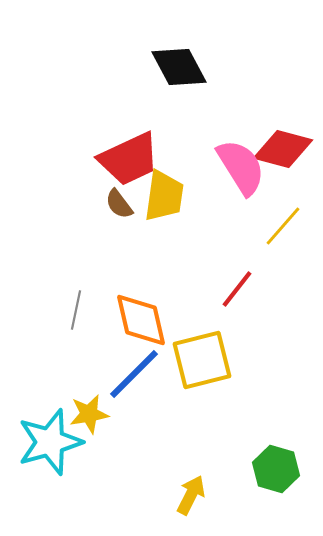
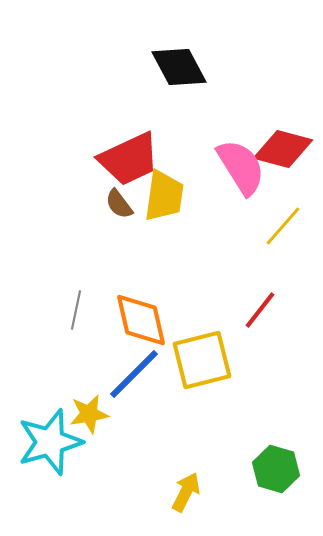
red line: moved 23 px right, 21 px down
yellow arrow: moved 5 px left, 3 px up
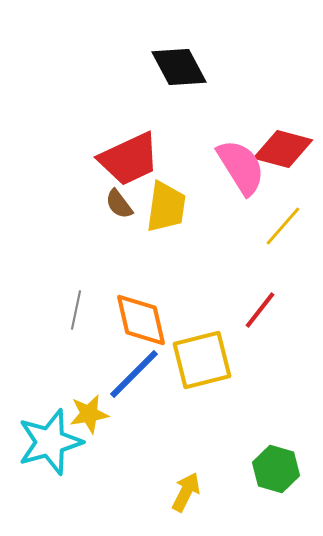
yellow trapezoid: moved 2 px right, 11 px down
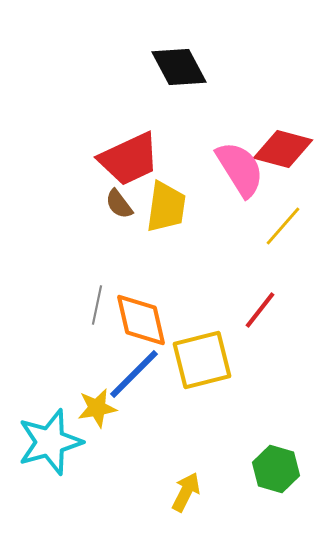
pink semicircle: moved 1 px left, 2 px down
gray line: moved 21 px right, 5 px up
yellow star: moved 8 px right, 6 px up
